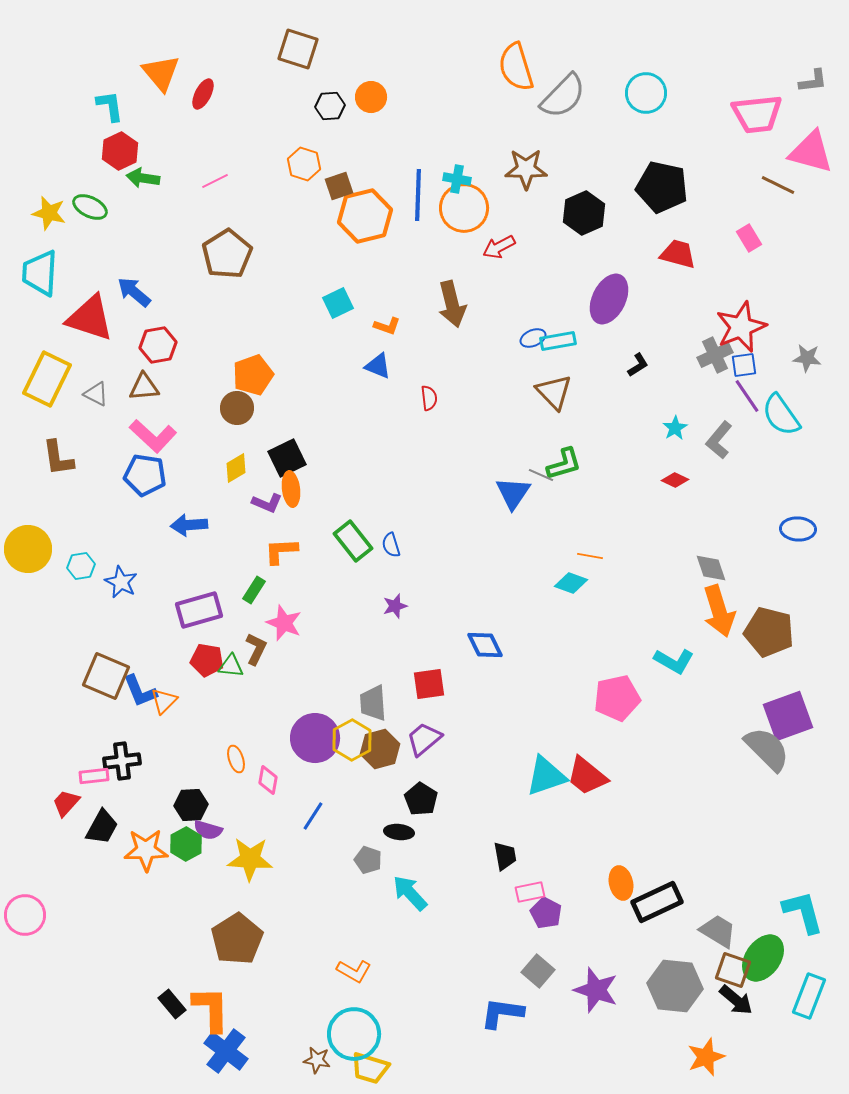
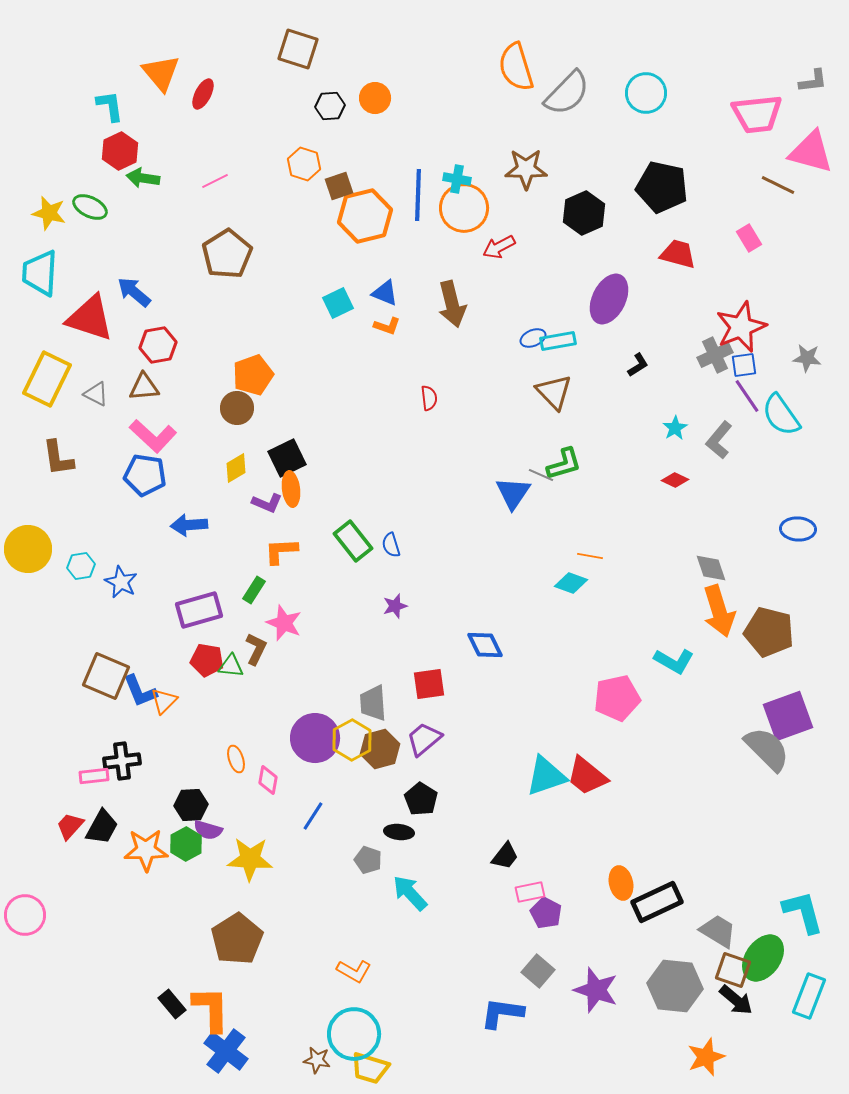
gray semicircle at (563, 96): moved 4 px right, 3 px up
orange circle at (371, 97): moved 4 px right, 1 px down
blue triangle at (378, 366): moved 7 px right, 73 px up
red trapezoid at (66, 803): moved 4 px right, 23 px down
black trapezoid at (505, 856): rotated 48 degrees clockwise
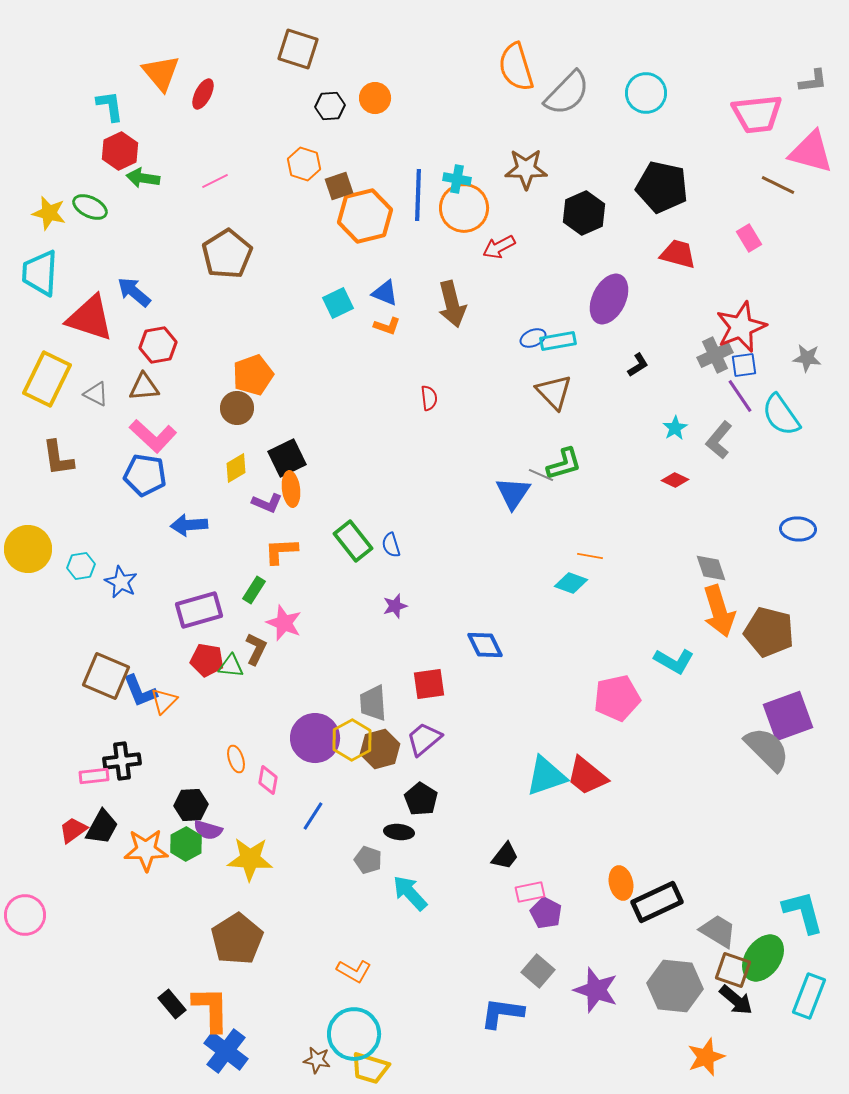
purple line at (747, 396): moved 7 px left
red trapezoid at (70, 826): moved 3 px right, 4 px down; rotated 12 degrees clockwise
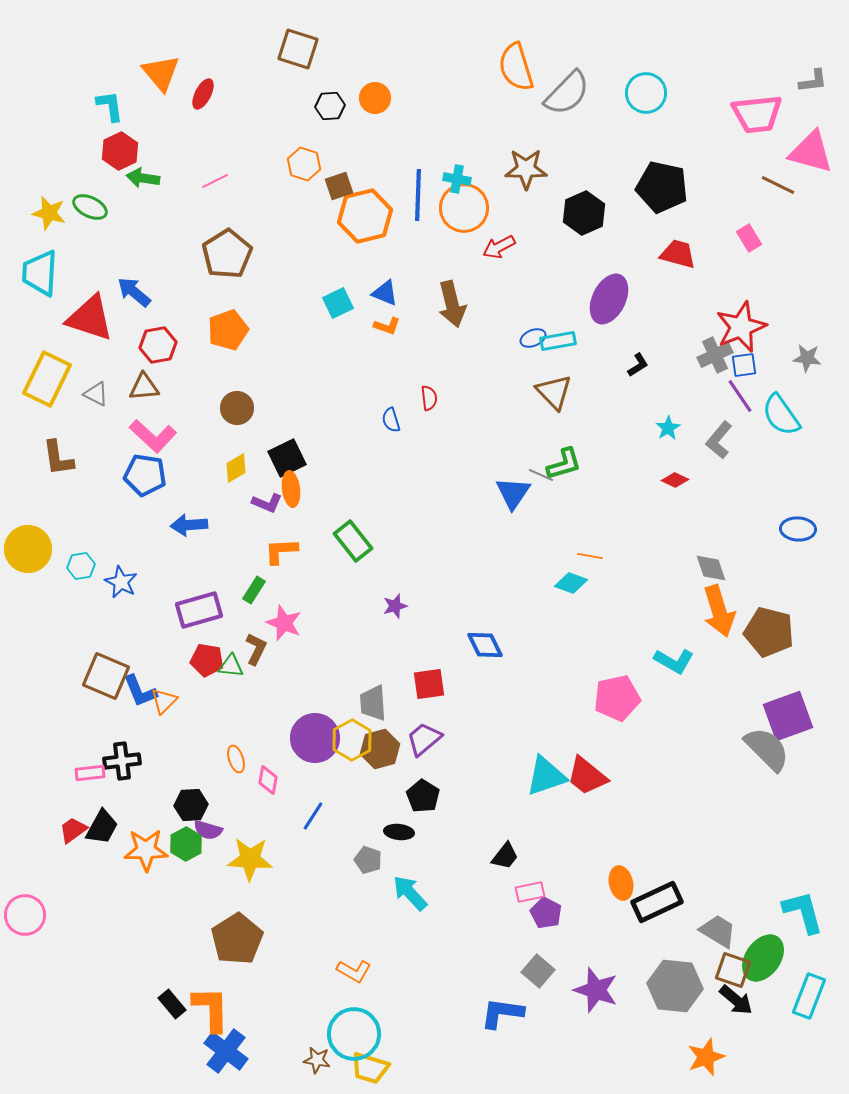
orange pentagon at (253, 375): moved 25 px left, 45 px up
cyan star at (675, 428): moved 7 px left
blue semicircle at (391, 545): moved 125 px up
pink rectangle at (94, 776): moved 4 px left, 3 px up
black pentagon at (421, 799): moved 2 px right, 3 px up
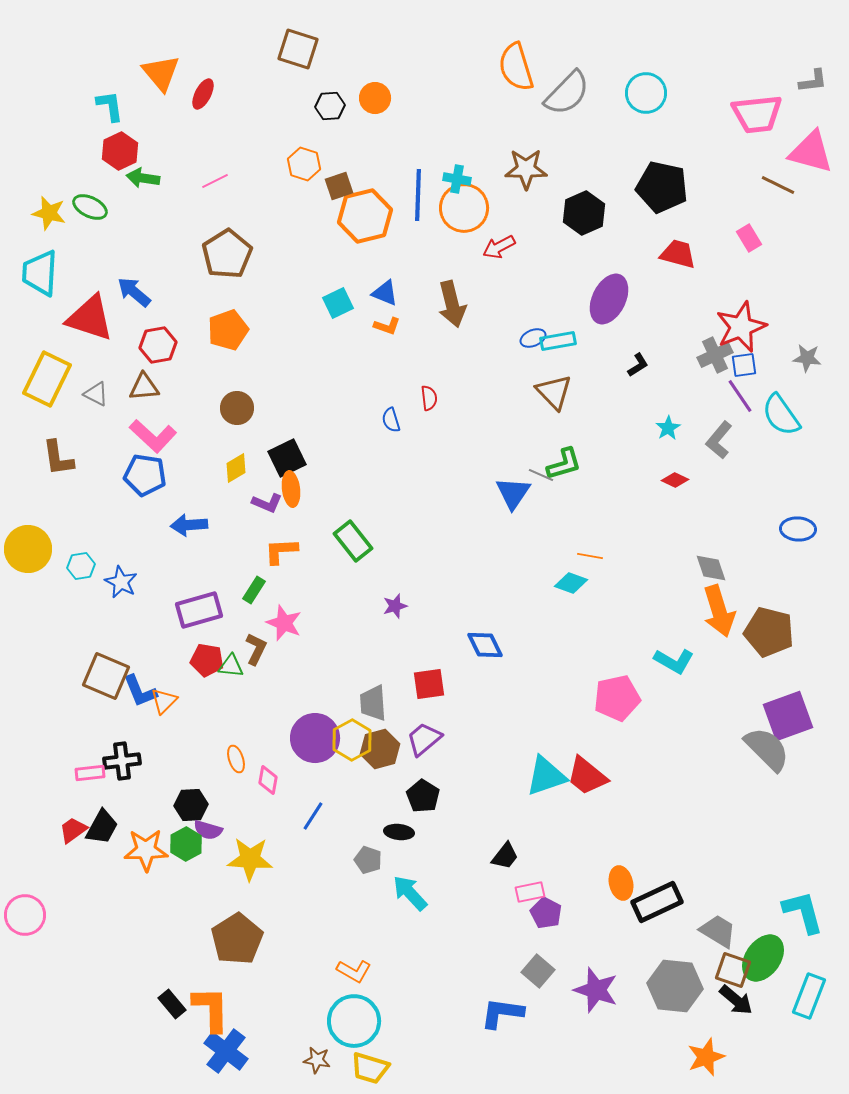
cyan circle at (354, 1034): moved 13 px up
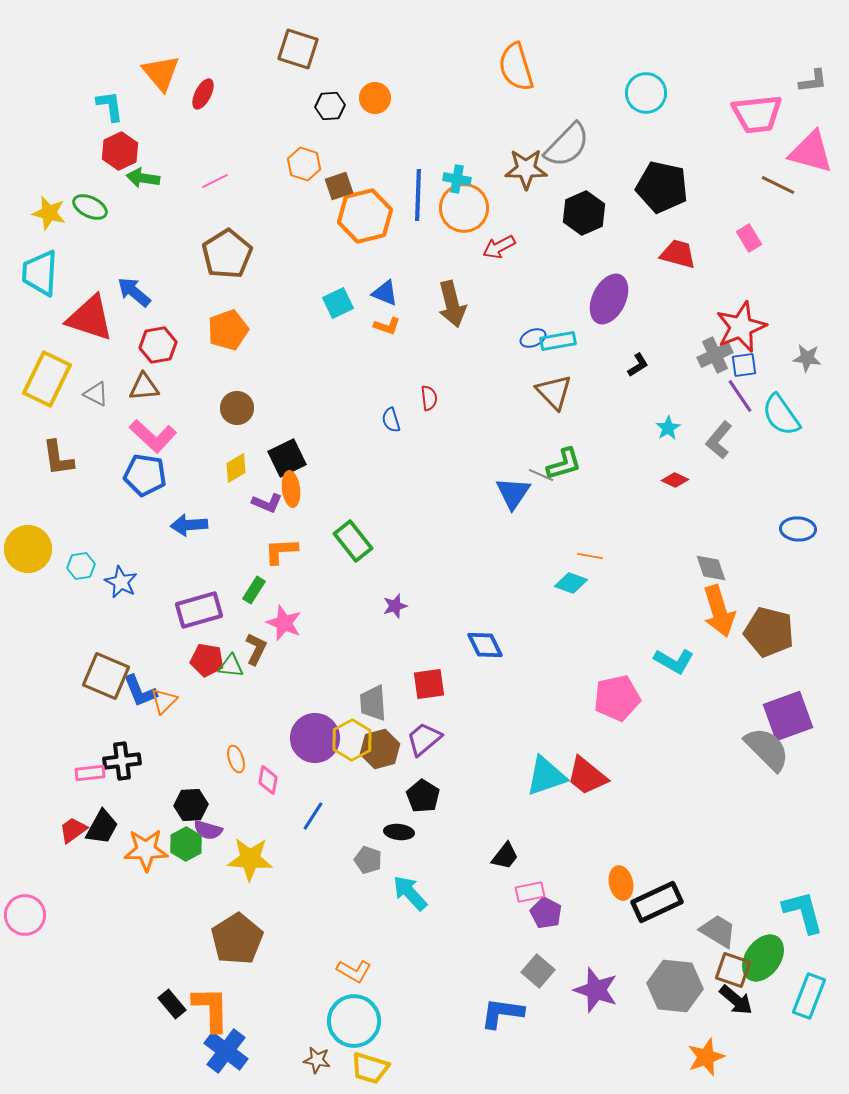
gray semicircle at (567, 93): moved 52 px down
